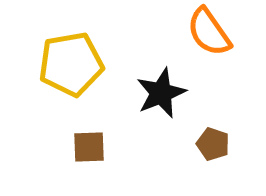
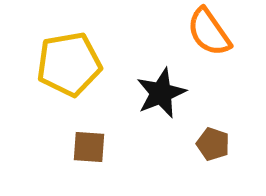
yellow pentagon: moved 2 px left
brown square: rotated 6 degrees clockwise
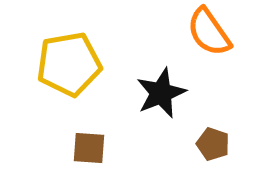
brown square: moved 1 px down
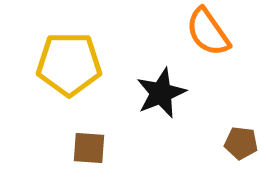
orange semicircle: moved 1 px left
yellow pentagon: rotated 10 degrees clockwise
brown pentagon: moved 28 px right, 1 px up; rotated 12 degrees counterclockwise
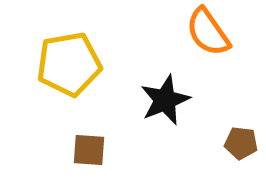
yellow pentagon: rotated 10 degrees counterclockwise
black star: moved 4 px right, 7 px down
brown square: moved 2 px down
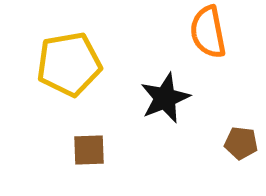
orange semicircle: rotated 24 degrees clockwise
black star: moved 2 px up
brown square: rotated 6 degrees counterclockwise
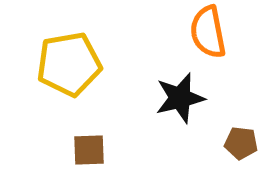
black star: moved 15 px right; rotated 9 degrees clockwise
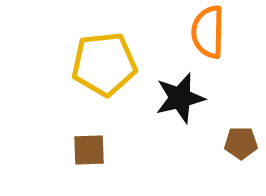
orange semicircle: rotated 12 degrees clockwise
yellow pentagon: moved 35 px right; rotated 4 degrees clockwise
brown pentagon: rotated 8 degrees counterclockwise
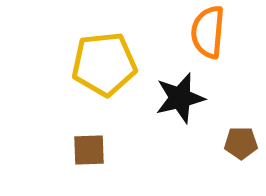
orange semicircle: rotated 4 degrees clockwise
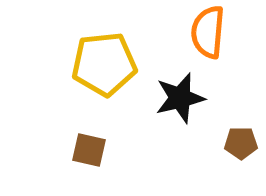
brown square: rotated 15 degrees clockwise
